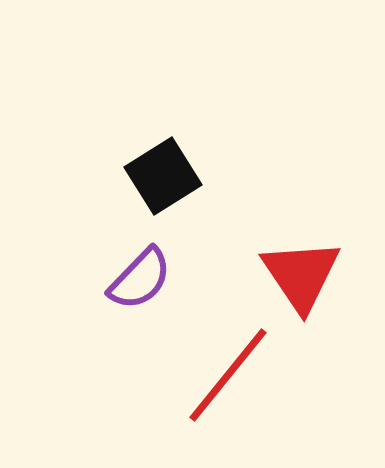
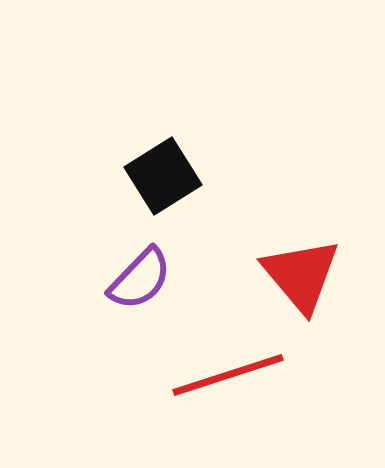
red triangle: rotated 6 degrees counterclockwise
red line: rotated 33 degrees clockwise
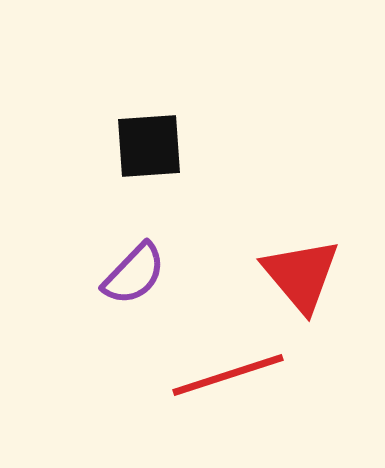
black square: moved 14 px left, 30 px up; rotated 28 degrees clockwise
purple semicircle: moved 6 px left, 5 px up
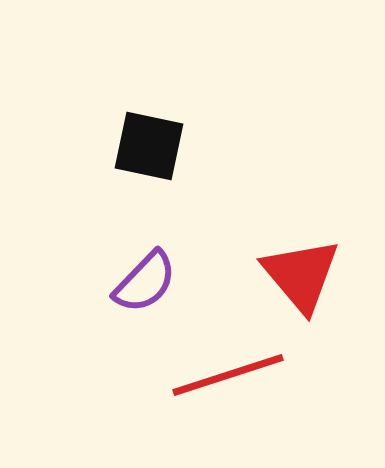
black square: rotated 16 degrees clockwise
purple semicircle: moved 11 px right, 8 px down
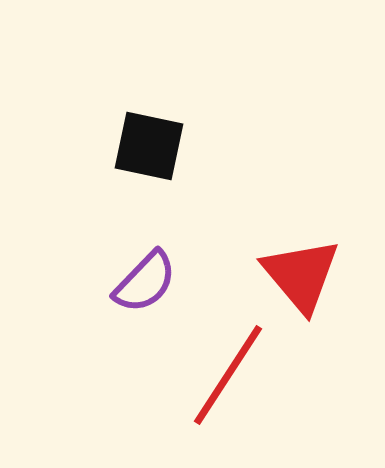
red line: rotated 39 degrees counterclockwise
